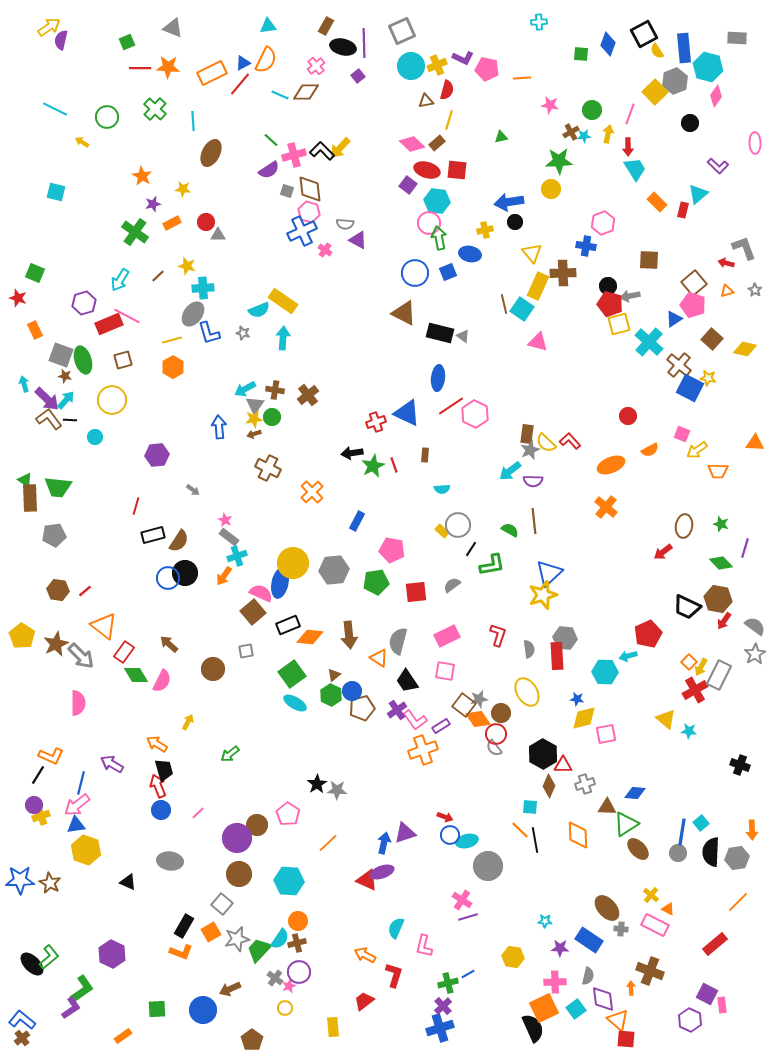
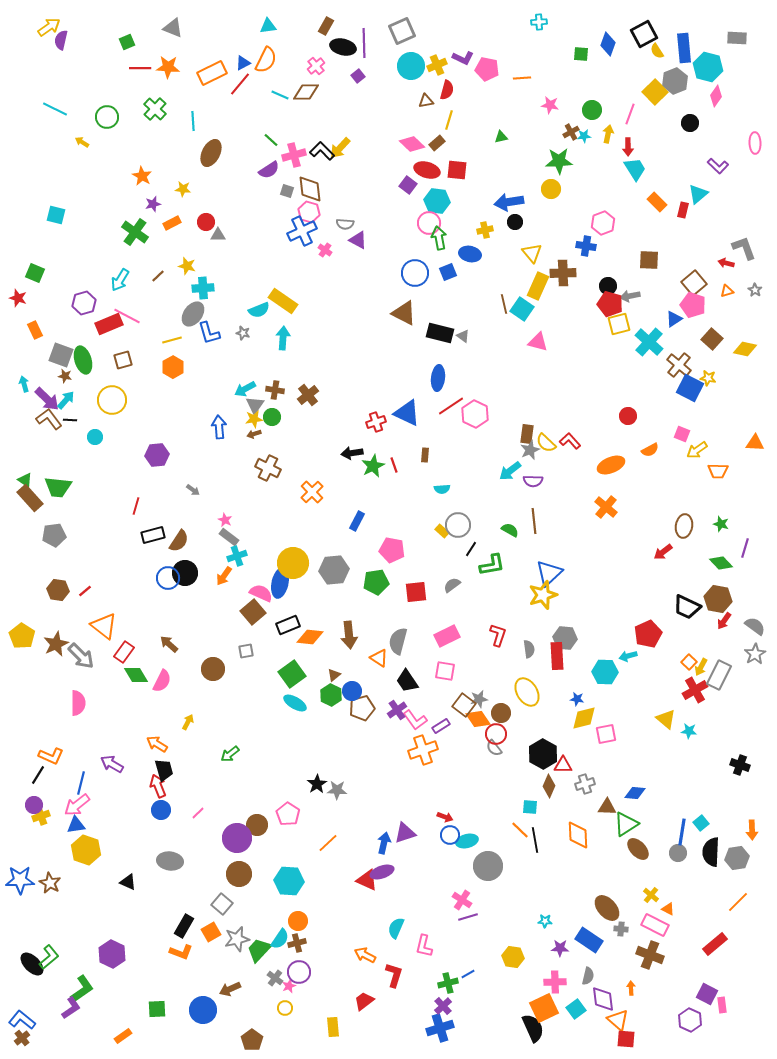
cyan square at (56, 192): moved 23 px down
brown rectangle at (30, 498): rotated 40 degrees counterclockwise
brown cross at (650, 971): moved 16 px up
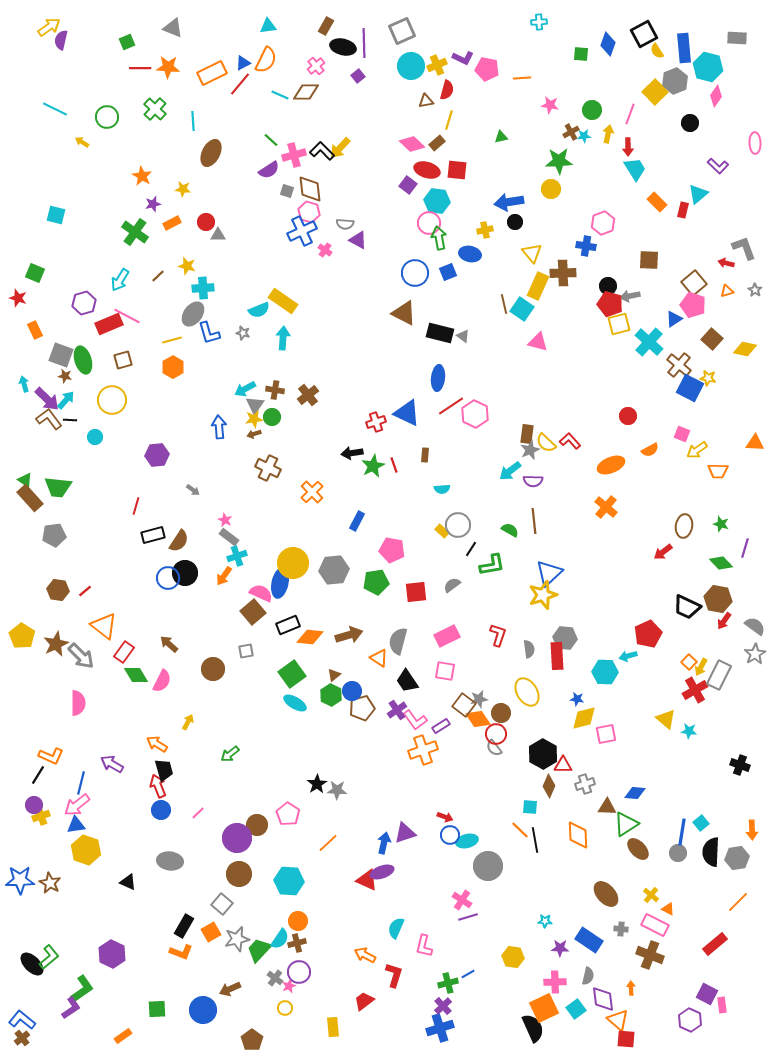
brown arrow at (349, 635): rotated 100 degrees counterclockwise
brown ellipse at (607, 908): moved 1 px left, 14 px up
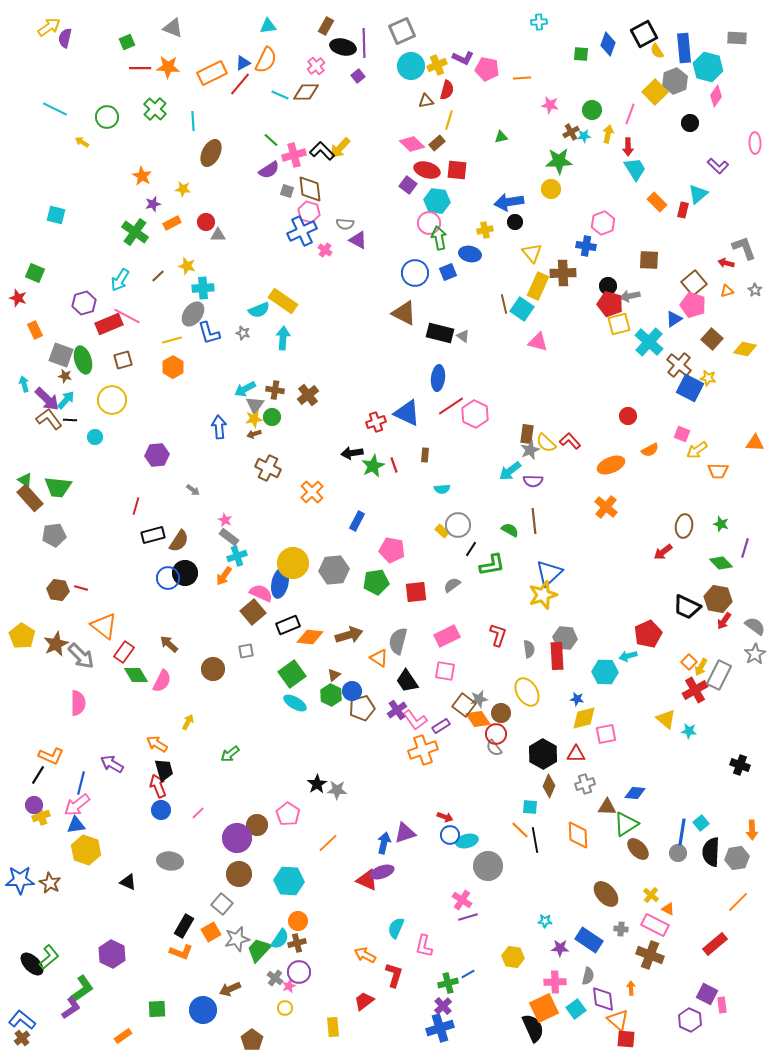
purple semicircle at (61, 40): moved 4 px right, 2 px up
red line at (85, 591): moved 4 px left, 3 px up; rotated 56 degrees clockwise
red triangle at (563, 765): moved 13 px right, 11 px up
